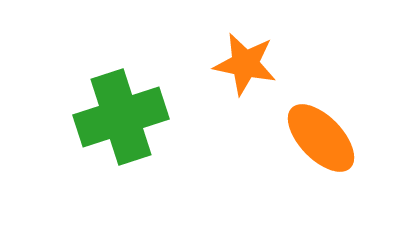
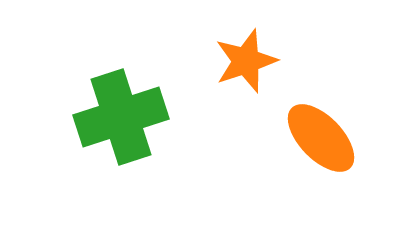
orange star: moved 1 px right, 3 px up; rotated 30 degrees counterclockwise
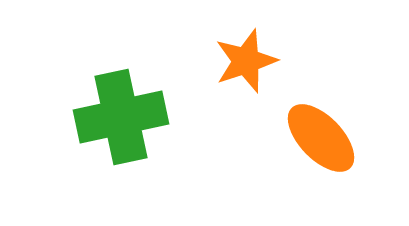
green cross: rotated 6 degrees clockwise
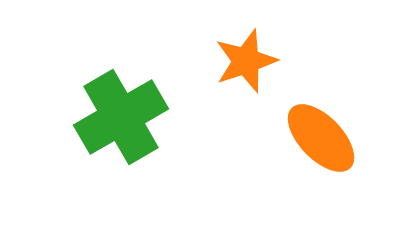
green cross: rotated 18 degrees counterclockwise
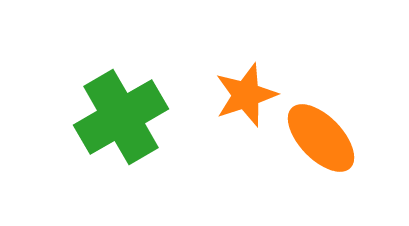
orange star: moved 34 px down
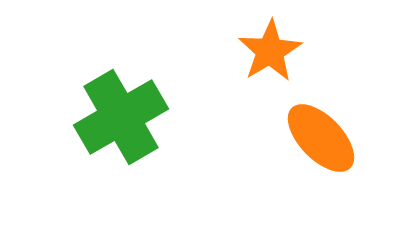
orange star: moved 24 px right, 44 px up; rotated 12 degrees counterclockwise
